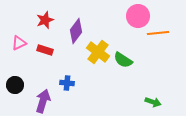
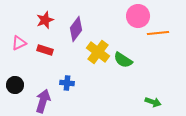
purple diamond: moved 2 px up
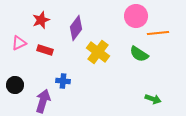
pink circle: moved 2 px left
red star: moved 4 px left
purple diamond: moved 1 px up
green semicircle: moved 16 px right, 6 px up
blue cross: moved 4 px left, 2 px up
green arrow: moved 3 px up
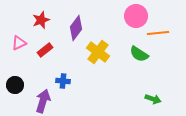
red rectangle: rotated 56 degrees counterclockwise
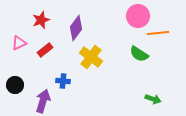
pink circle: moved 2 px right
yellow cross: moved 7 px left, 5 px down
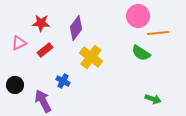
red star: moved 3 px down; rotated 24 degrees clockwise
green semicircle: moved 2 px right, 1 px up
blue cross: rotated 24 degrees clockwise
purple arrow: rotated 45 degrees counterclockwise
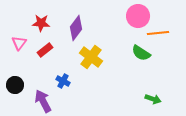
pink triangle: rotated 28 degrees counterclockwise
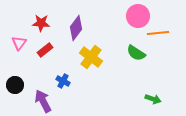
green semicircle: moved 5 px left
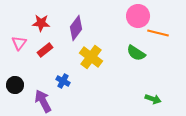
orange line: rotated 20 degrees clockwise
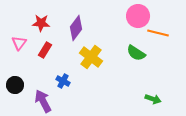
red rectangle: rotated 21 degrees counterclockwise
